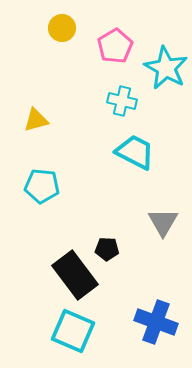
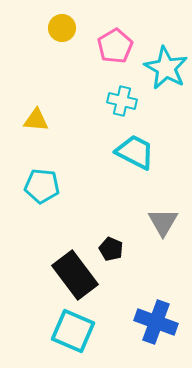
yellow triangle: rotated 20 degrees clockwise
black pentagon: moved 4 px right; rotated 20 degrees clockwise
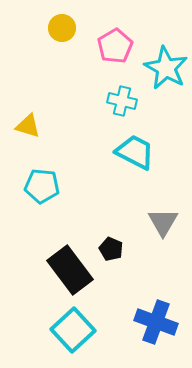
yellow triangle: moved 8 px left, 6 px down; rotated 12 degrees clockwise
black rectangle: moved 5 px left, 5 px up
cyan square: moved 1 px up; rotated 24 degrees clockwise
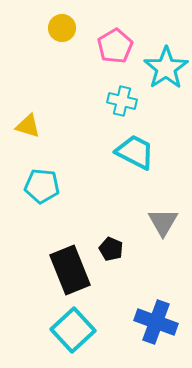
cyan star: rotated 9 degrees clockwise
black rectangle: rotated 15 degrees clockwise
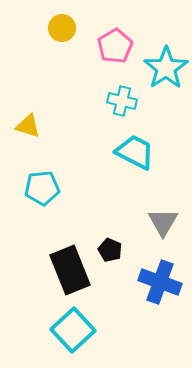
cyan pentagon: moved 2 px down; rotated 12 degrees counterclockwise
black pentagon: moved 1 px left, 1 px down
blue cross: moved 4 px right, 40 px up
